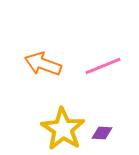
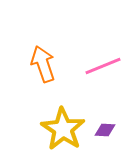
orange arrow: rotated 51 degrees clockwise
purple diamond: moved 3 px right, 3 px up
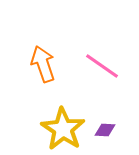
pink line: moved 1 px left; rotated 57 degrees clockwise
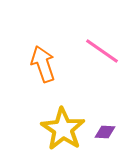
pink line: moved 15 px up
purple diamond: moved 2 px down
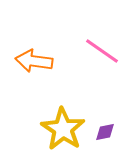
orange arrow: moved 9 px left, 3 px up; rotated 63 degrees counterclockwise
purple diamond: rotated 15 degrees counterclockwise
